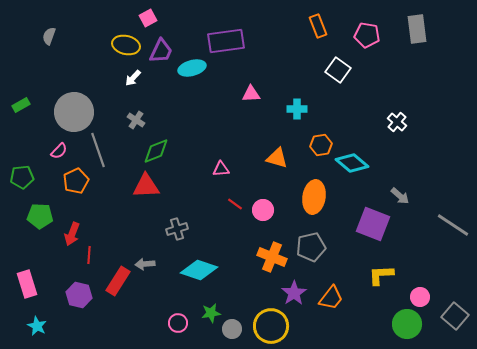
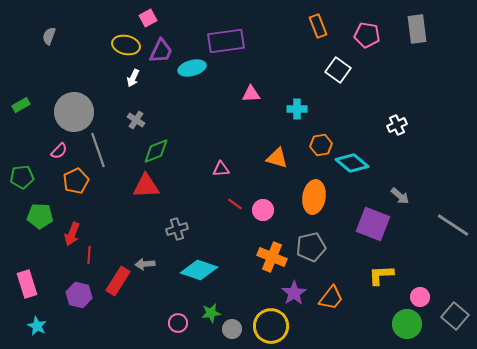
white arrow at (133, 78): rotated 18 degrees counterclockwise
white cross at (397, 122): moved 3 px down; rotated 24 degrees clockwise
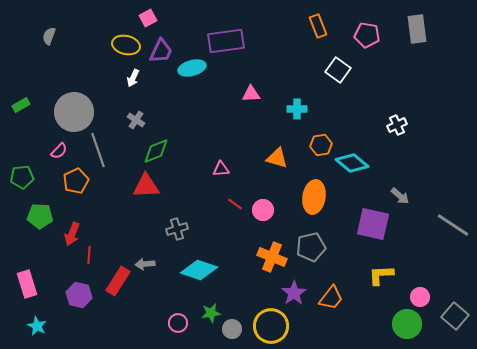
purple square at (373, 224): rotated 8 degrees counterclockwise
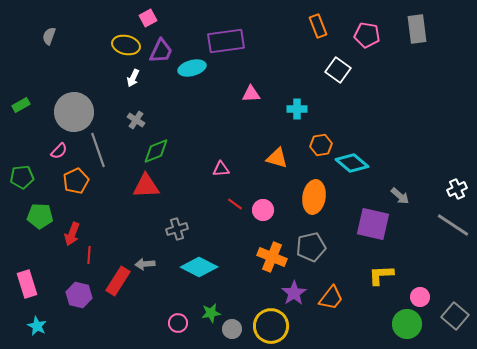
white cross at (397, 125): moved 60 px right, 64 px down
cyan diamond at (199, 270): moved 3 px up; rotated 9 degrees clockwise
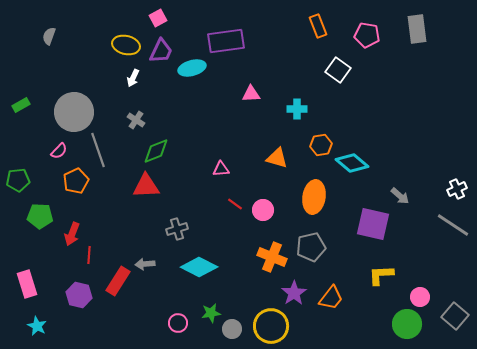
pink square at (148, 18): moved 10 px right
green pentagon at (22, 177): moved 4 px left, 3 px down
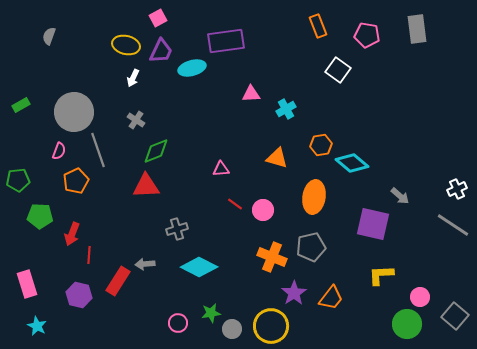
cyan cross at (297, 109): moved 11 px left; rotated 30 degrees counterclockwise
pink semicircle at (59, 151): rotated 24 degrees counterclockwise
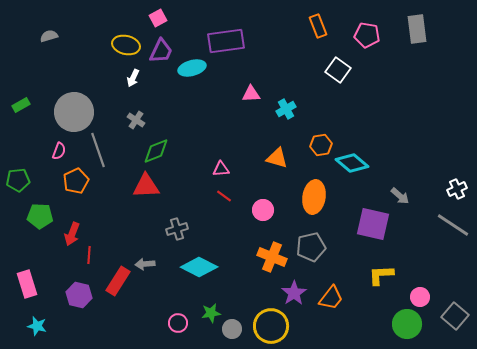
gray semicircle at (49, 36): rotated 54 degrees clockwise
red line at (235, 204): moved 11 px left, 8 px up
cyan star at (37, 326): rotated 12 degrees counterclockwise
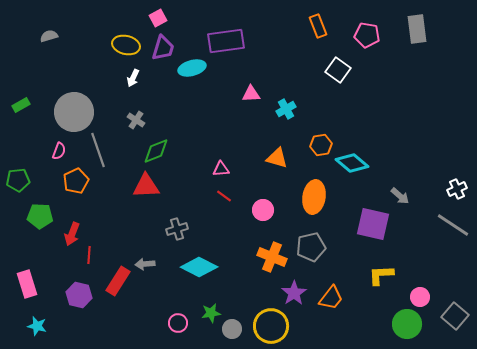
purple trapezoid at (161, 51): moved 2 px right, 3 px up; rotated 8 degrees counterclockwise
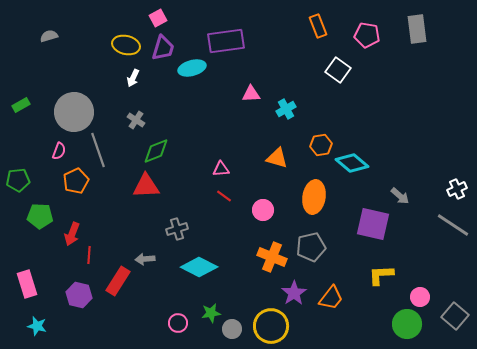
gray arrow at (145, 264): moved 5 px up
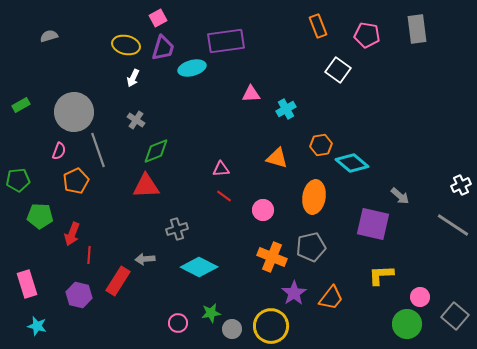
white cross at (457, 189): moved 4 px right, 4 px up
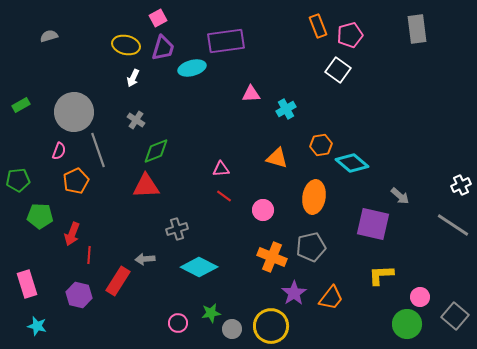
pink pentagon at (367, 35): moved 17 px left; rotated 25 degrees counterclockwise
